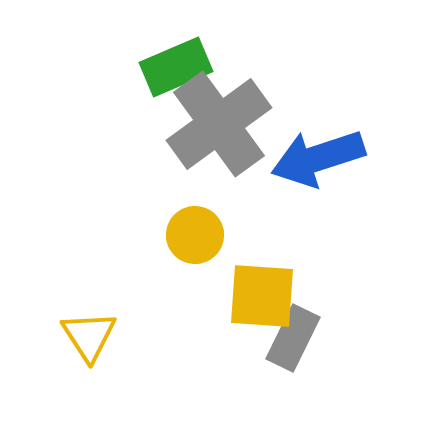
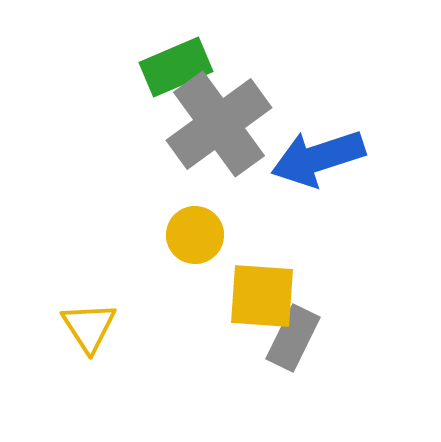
yellow triangle: moved 9 px up
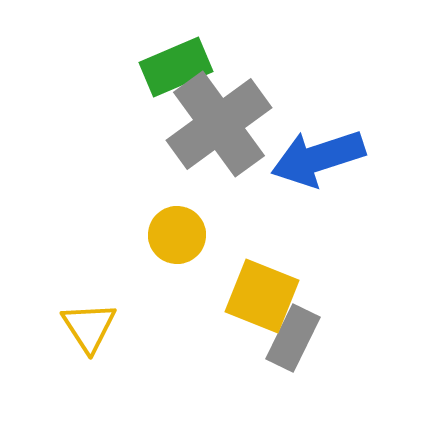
yellow circle: moved 18 px left
yellow square: rotated 18 degrees clockwise
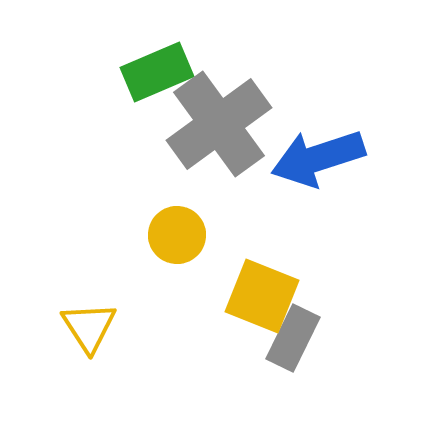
green rectangle: moved 19 px left, 5 px down
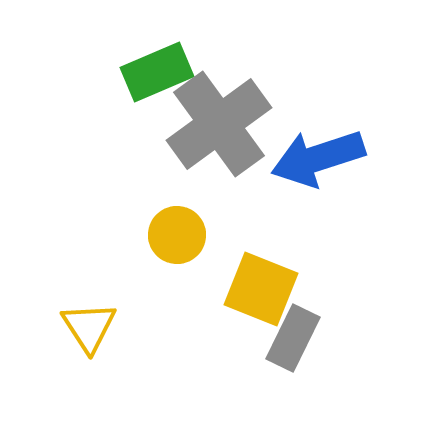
yellow square: moved 1 px left, 7 px up
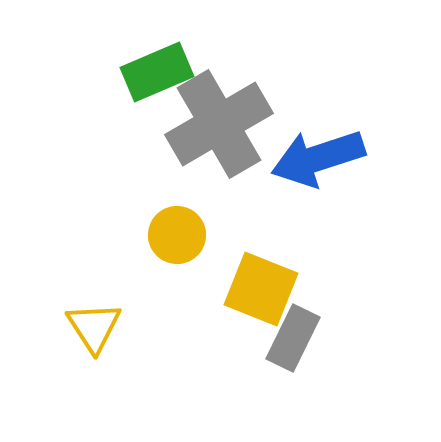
gray cross: rotated 6 degrees clockwise
yellow triangle: moved 5 px right
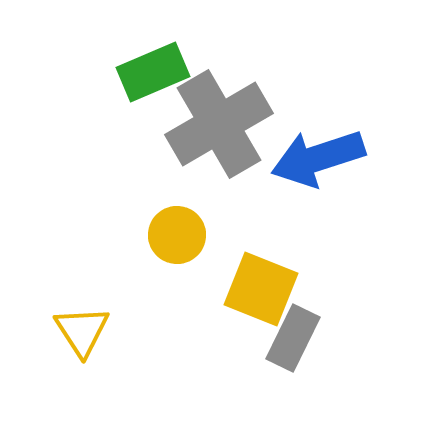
green rectangle: moved 4 px left
yellow triangle: moved 12 px left, 4 px down
